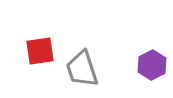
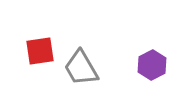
gray trapezoid: moved 1 px left, 1 px up; rotated 12 degrees counterclockwise
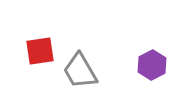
gray trapezoid: moved 1 px left, 3 px down
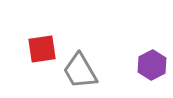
red square: moved 2 px right, 2 px up
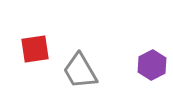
red square: moved 7 px left
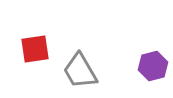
purple hexagon: moved 1 px right, 1 px down; rotated 12 degrees clockwise
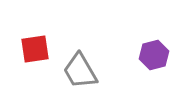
purple hexagon: moved 1 px right, 11 px up
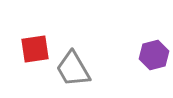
gray trapezoid: moved 7 px left, 2 px up
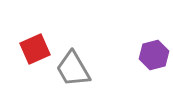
red square: rotated 16 degrees counterclockwise
